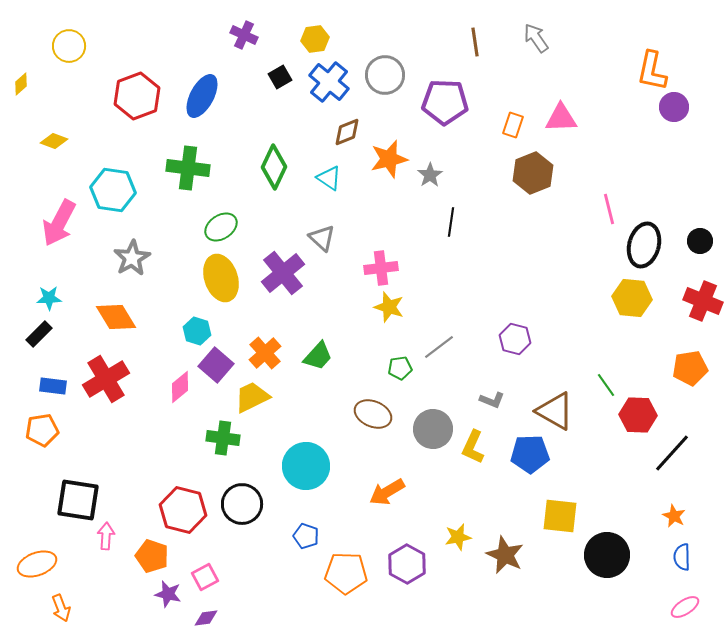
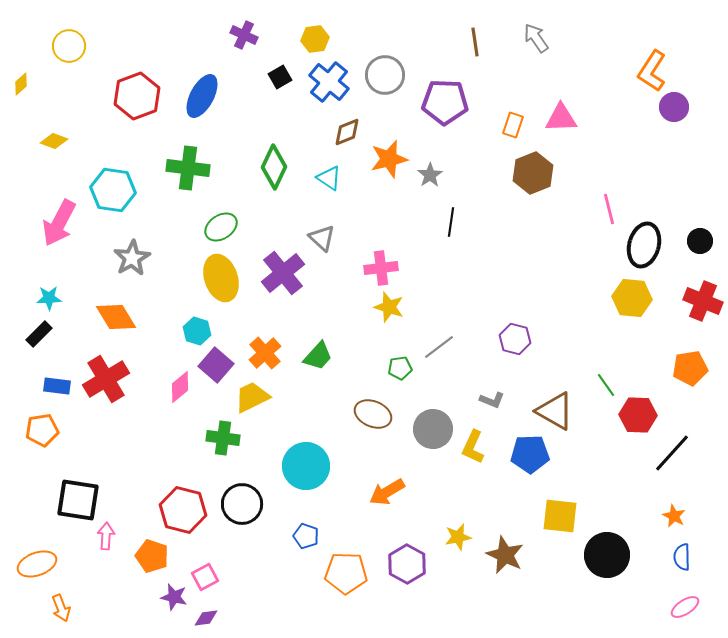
orange L-shape at (652, 71): rotated 21 degrees clockwise
blue rectangle at (53, 386): moved 4 px right
purple star at (168, 594): moved 6 px right, 3 px down
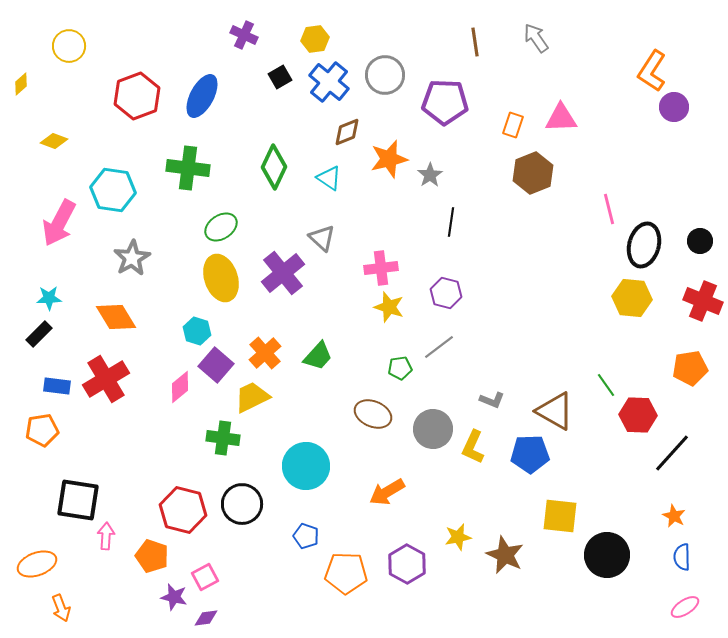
purple hexagon at (515, 339): moved 69 px left, 46 px up
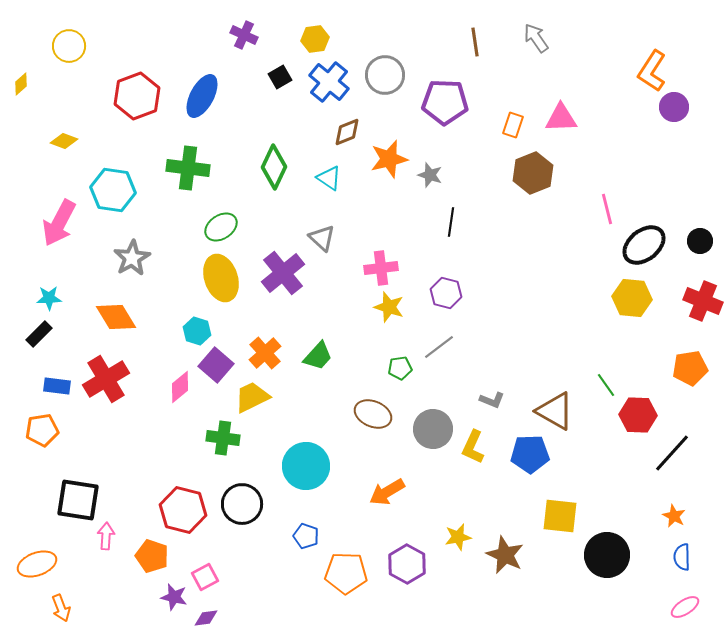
yellow diamond at (54, 141): moved 10 px right
gray star at (430, 175): rotated 20 degrees counterclockwise
pink line at (609, 209): moved 2 px left
black ellipse at (644, 245): rotated 36 degrees clockwise
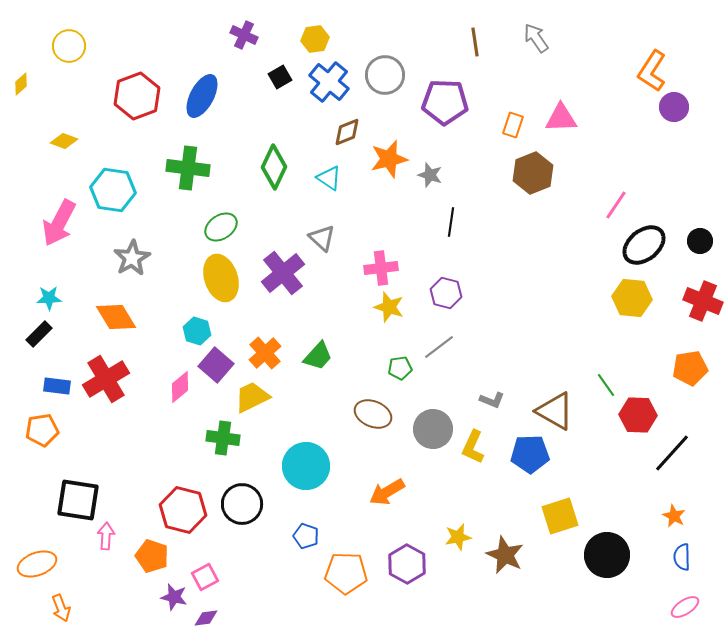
pink line at (607, 209): moved 9 px right, 4 px up; rotated 48 degrees clockwise
yellow square at (560, 516): rotated 24 degrees counterclockwise
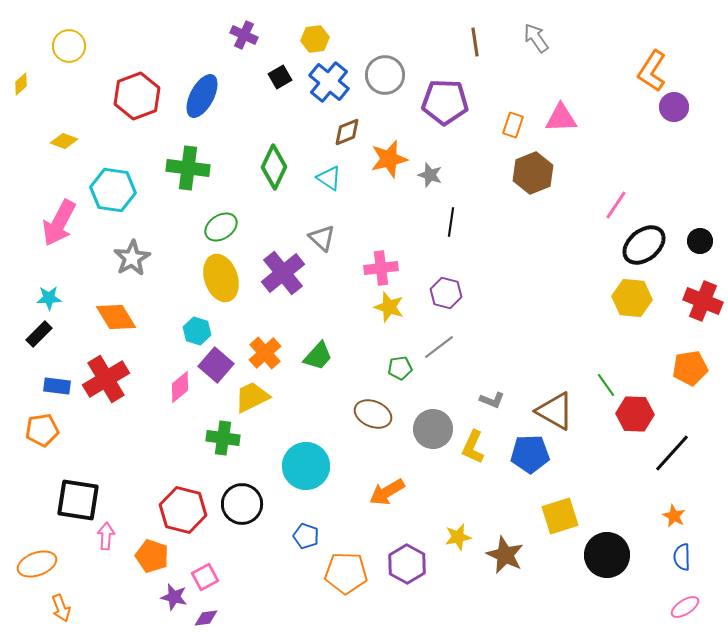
red hexagon at (638, 415): moved 3 px left, 1 px up
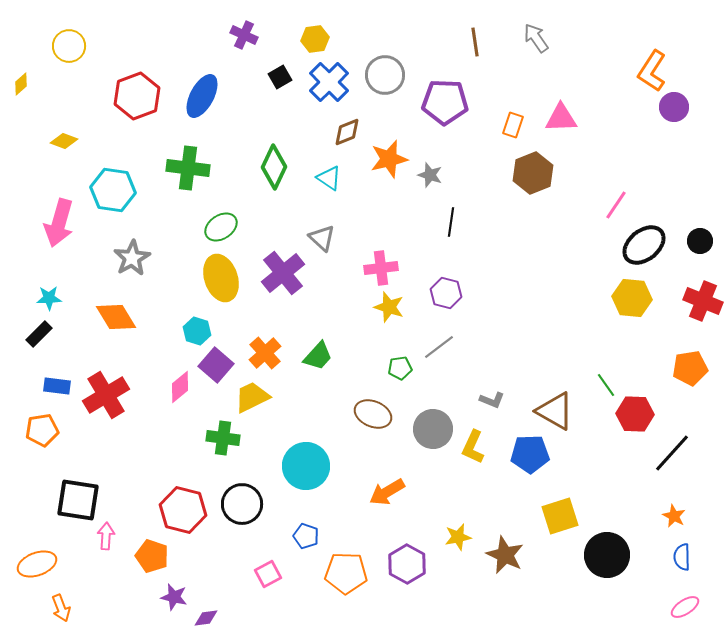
blue cross at (329, 82): rotated 6 degrees clockwise
pink arrow at (59, 223): rotated 12 degrees counterclockwise
red cross at (106, 379): moved 16 px down
pink square at (205, 577): moved 63 px right, 3 px up
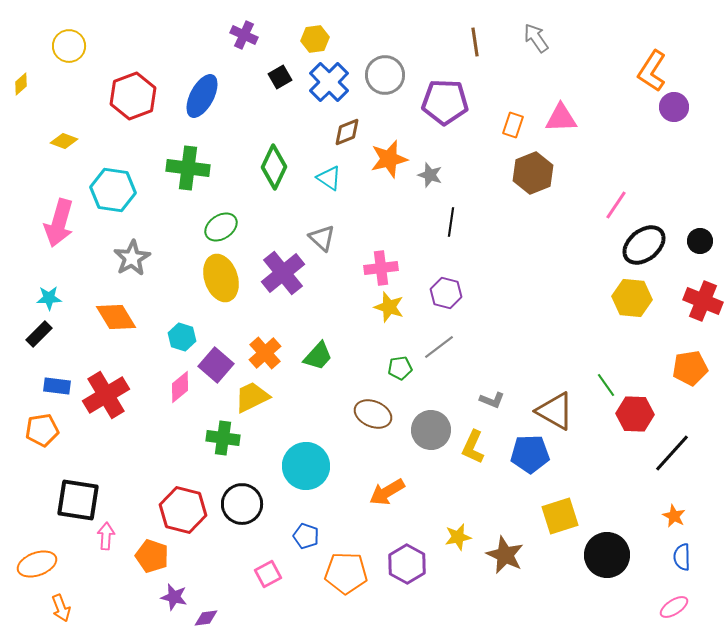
red hexagon at (137, 96): moved 4 px left
cyan hexagon at (197, 331): moved 15 px left, 6 px down
gray circle at (433, 429): moved 2 px left, 1 px down
pink ellipse at (685, 607): moved 11 px left
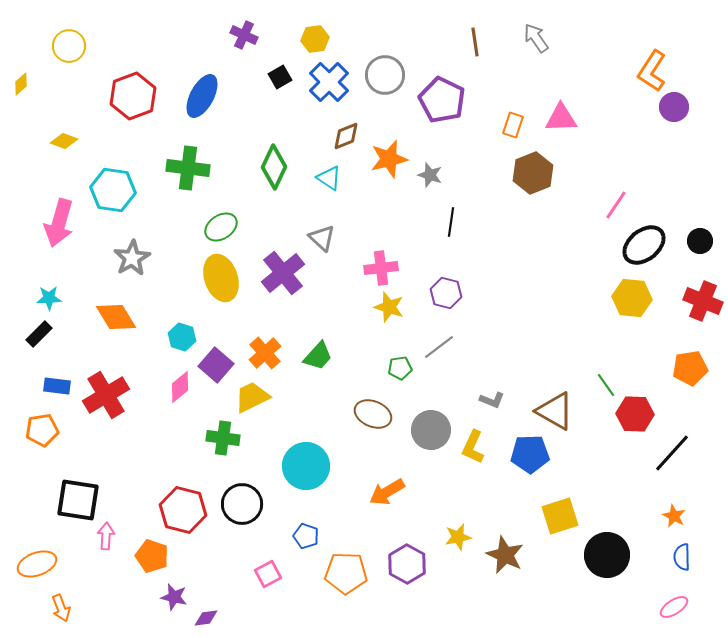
purple pentagon at (445, 102): moved 3 px left, 2 px up; rotated 24 degrees clockwise
brown diamond at (347, 132): moved 1 px left, 4 px down
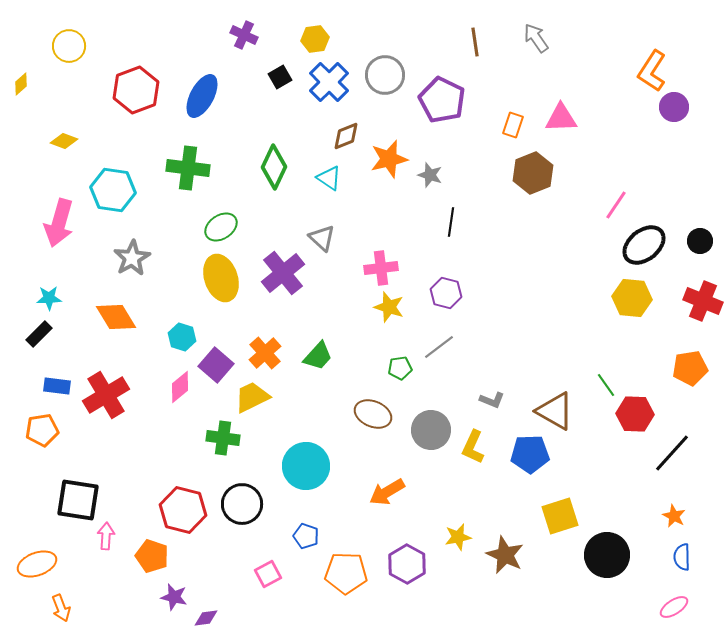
red hexagon at (133, 96): moved 3 px right, 6 px up
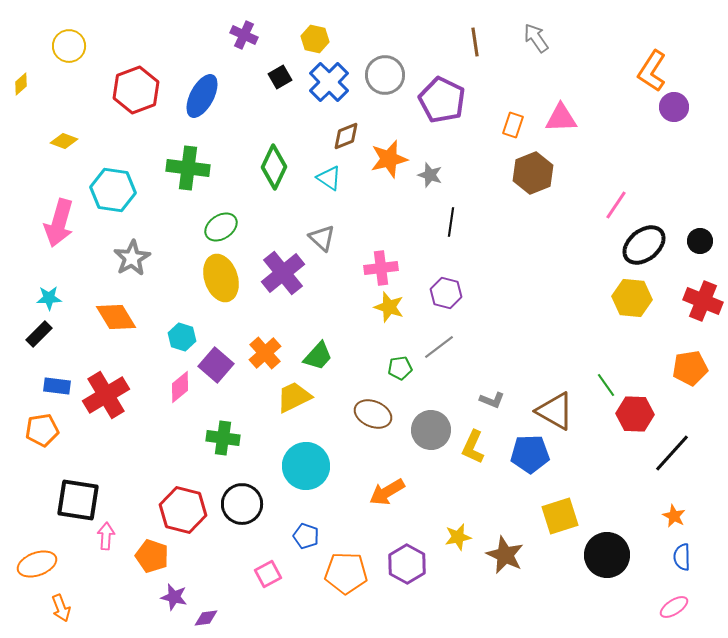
yellow hexagon at (315, 39): rotated 20 degrees clockwise
yellow trapezoid at (252, 397): moved 42 px right
